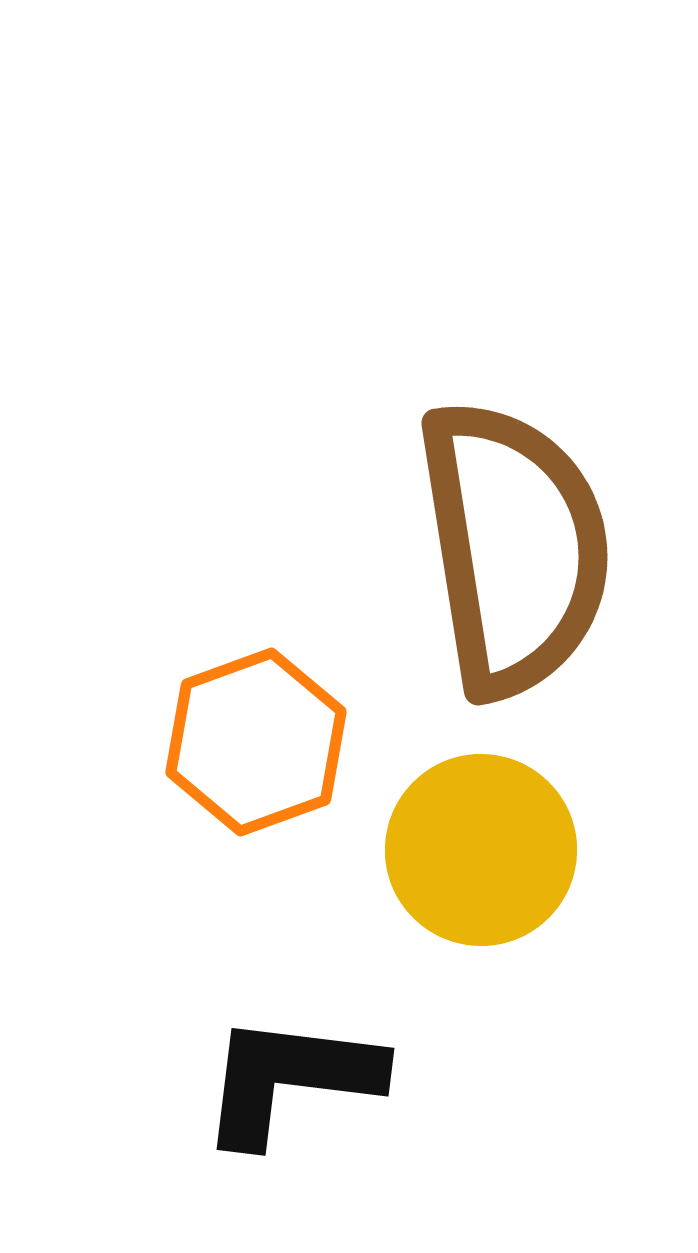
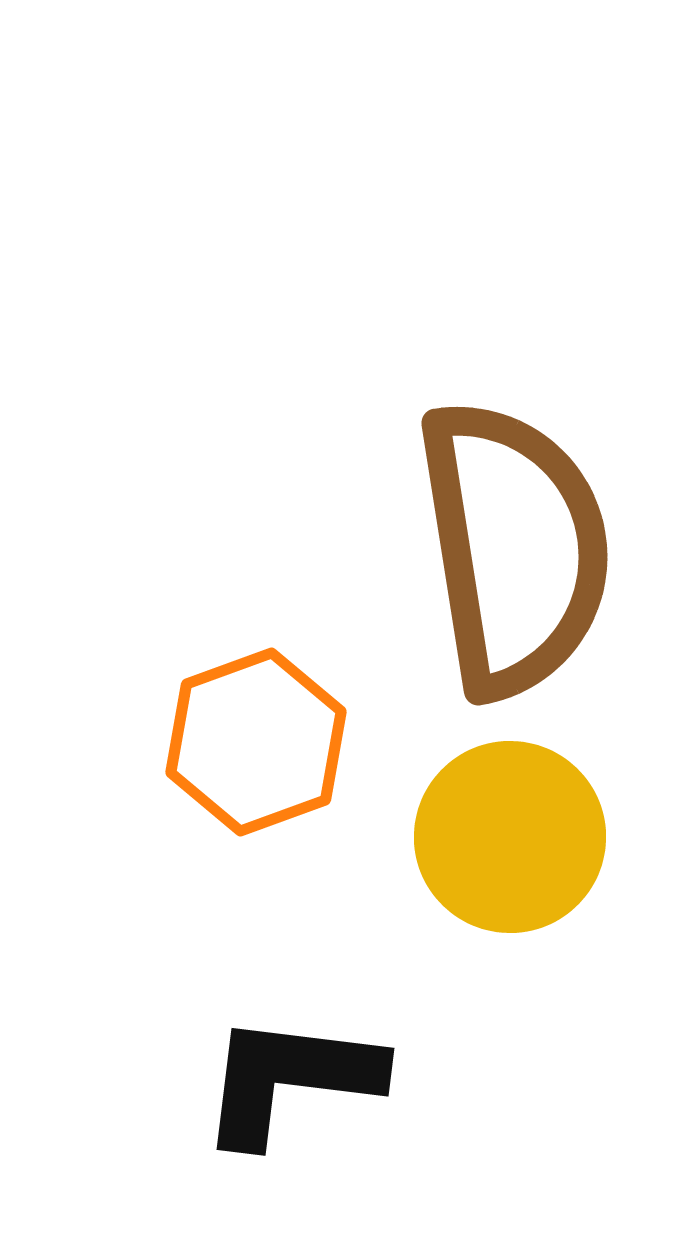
yellow circle: moved 29 px right, 13 px up
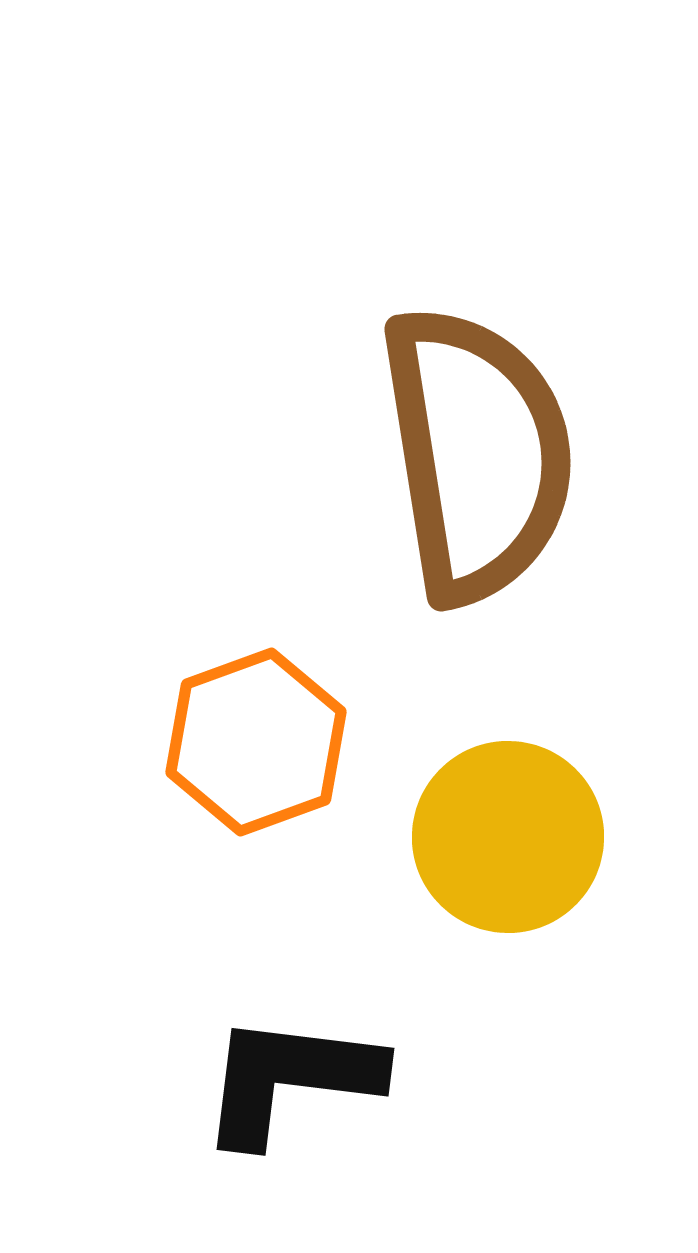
brown semicircle: moved 37 px left, 94 px up
yellow circle: moved 2 px left
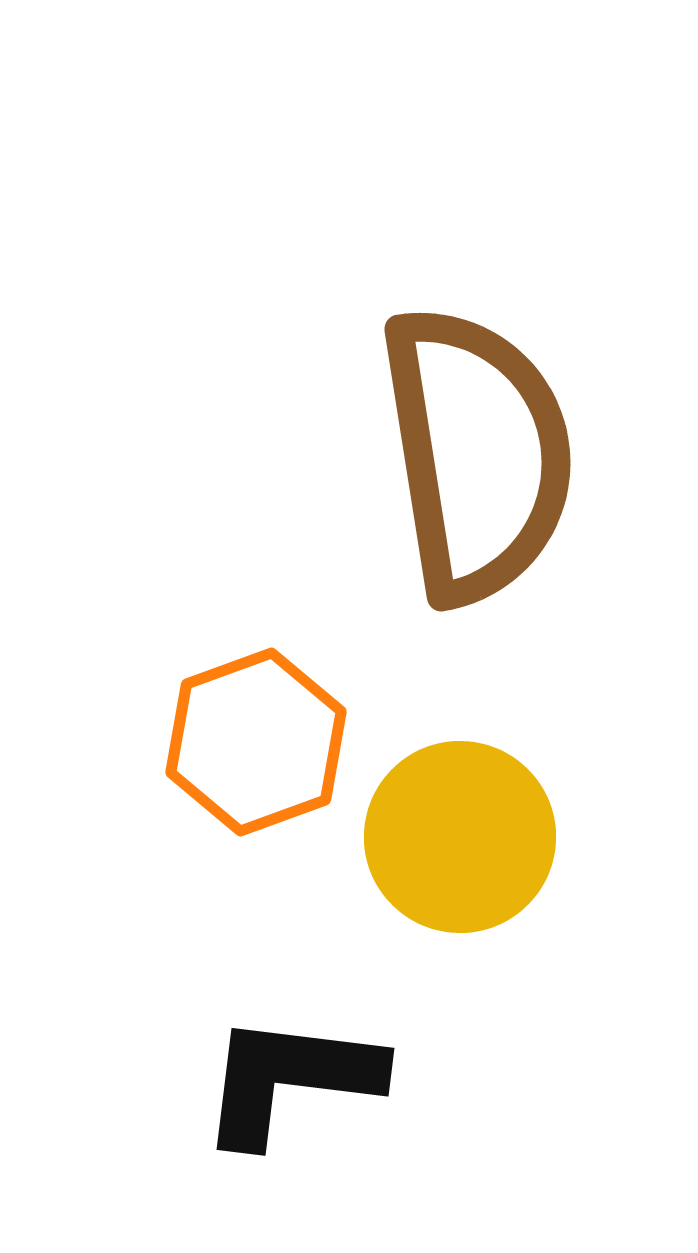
yellow circle: moved 48 px left
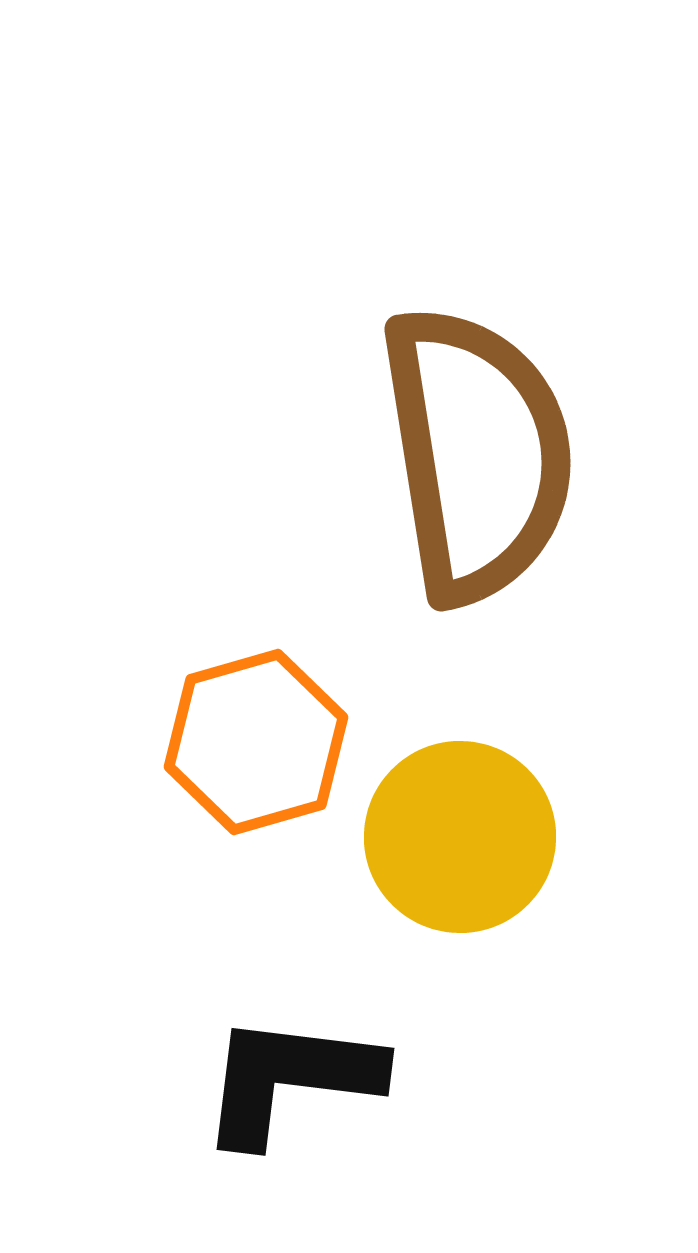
orange hexagon: rotated 4 degrees clockwise
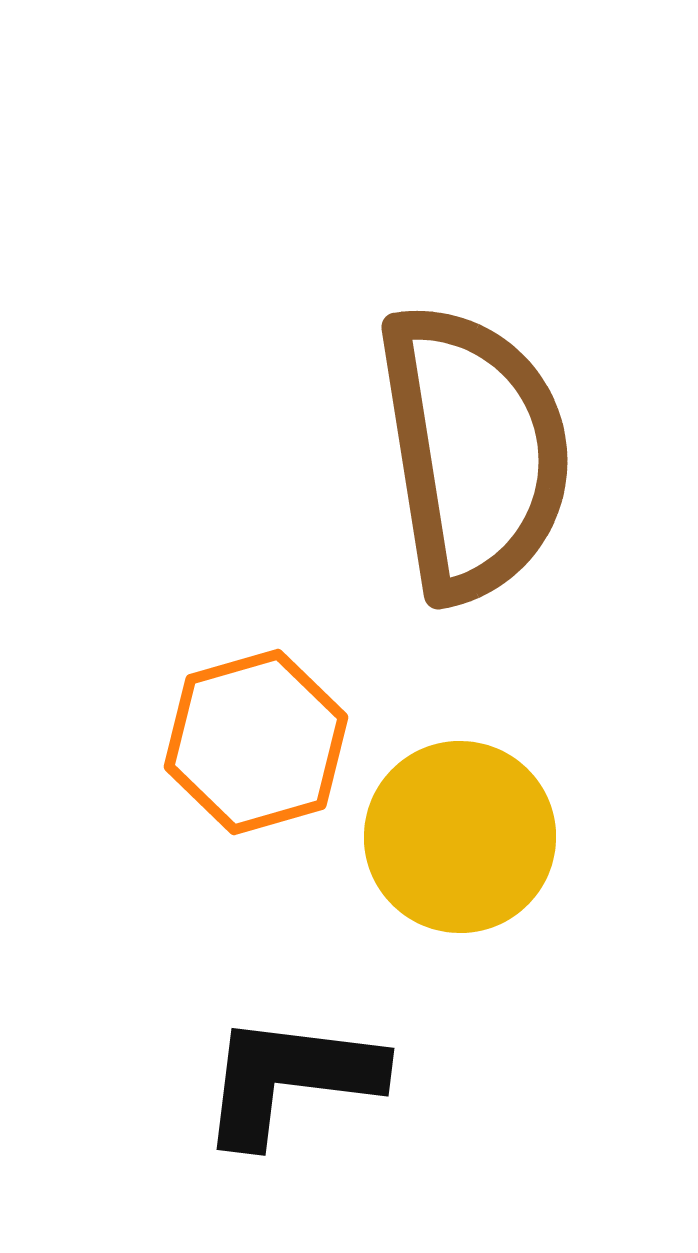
brown semicircle: moved 3 px left, 2 px up
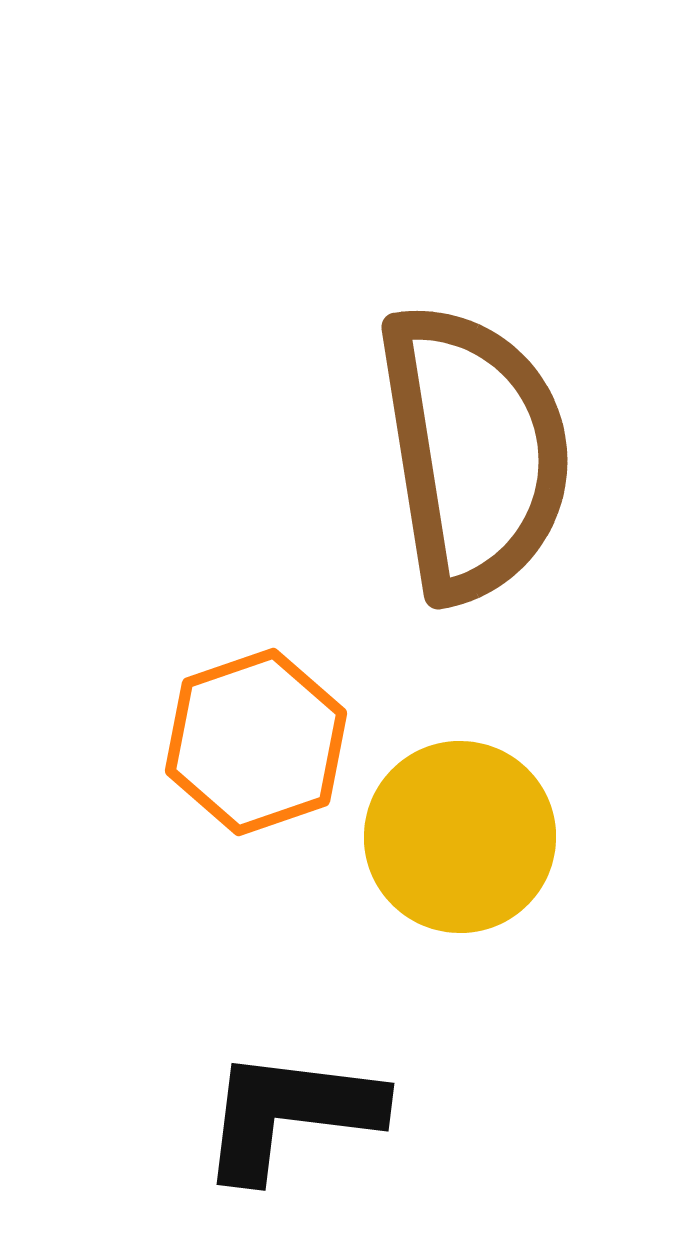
orange hexagon: rotated 3 degrees counterclockwise
black L-shape: moved 35 px down
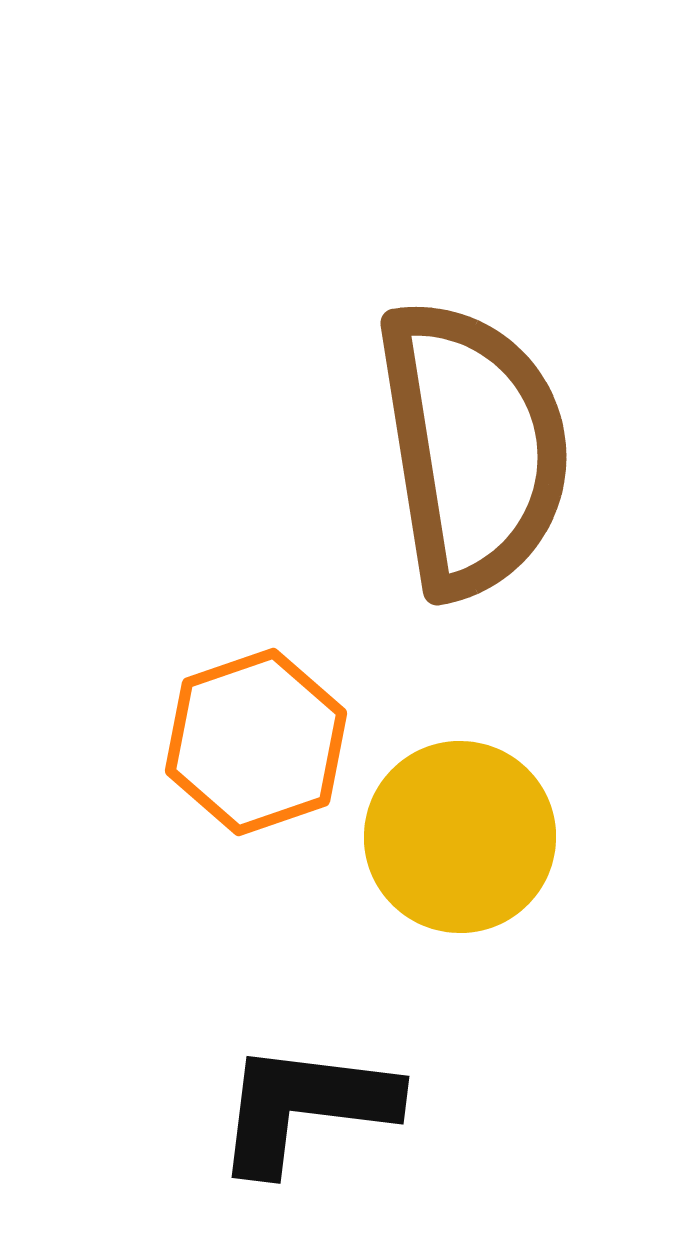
brown semicircle: moved 1 px left, 4 px up
black L-shape: moved 15 px right, 7 px up
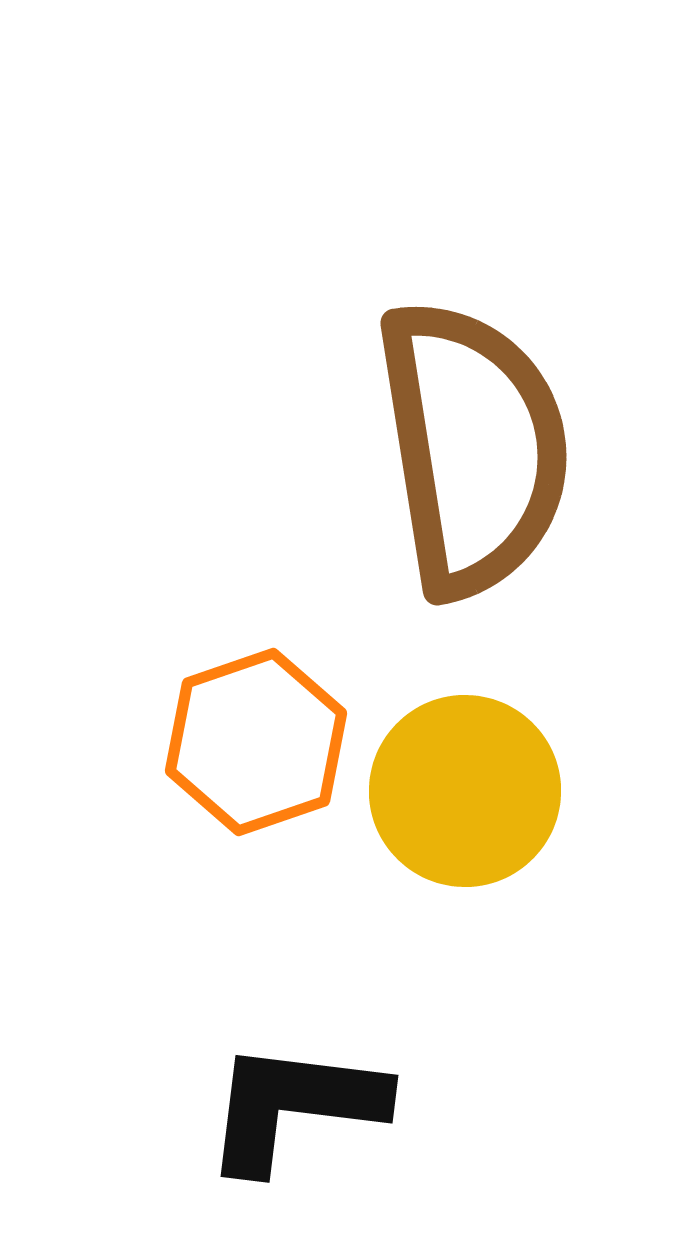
yellow circle: moved 5 px right, 46 px up
black L-shape: moved 11 px left, 1 px up
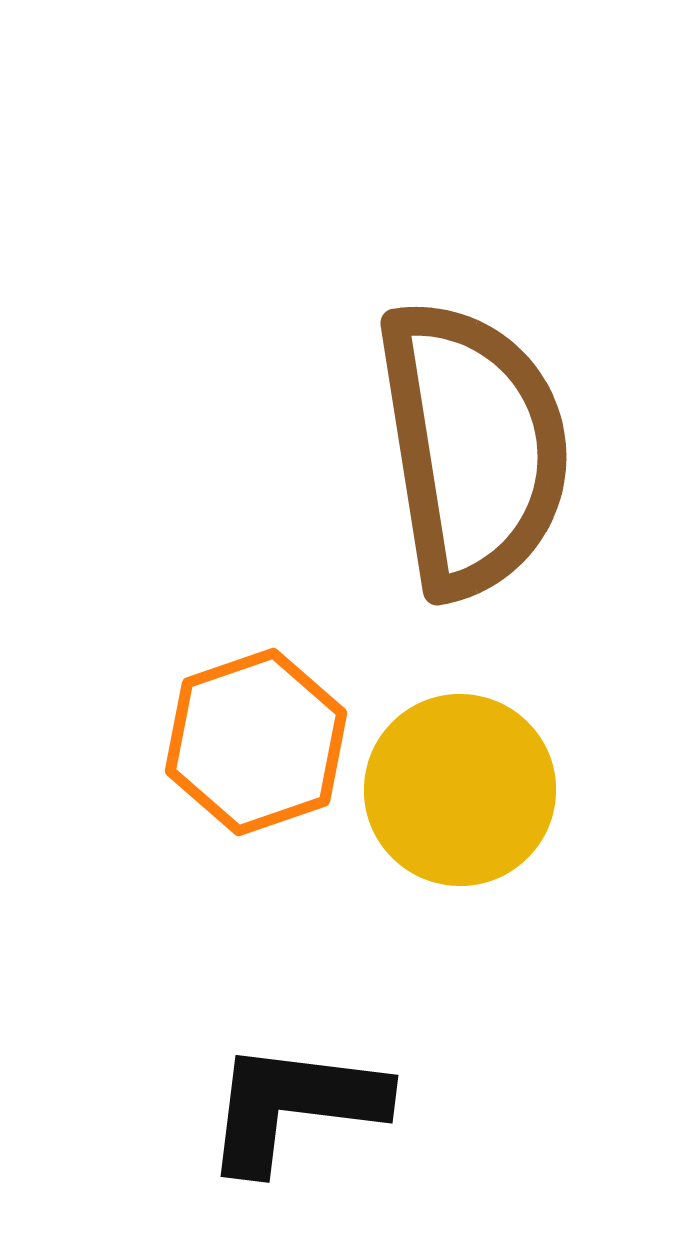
yellow circle: moved 5 px left, 1 px up
